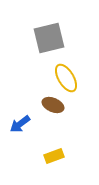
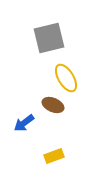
blue arrow: moved 4 px right, 1 px up
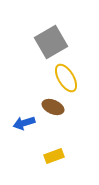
gray square: moved 2 px right, 4 px down; rotated 16 degrees counterclockwise
brown ellipse: moved 2 px down
blue arrow: rotated 20 degrees clockwise
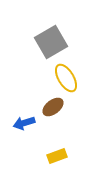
brown ellipse: rotated 60 degrees counterclockwise
yellow rectangle: moved 3 px right
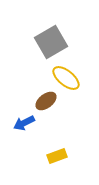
yellow ellipse: rotated 20 degrees counterclockwise
brown ellipse: moved 7 px left, 6 px up
blue arrow: rotated 10 degrees counterclockwise
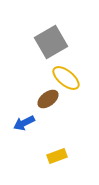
brown ellipse: moved 2 px right, 2 px up
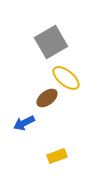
brown ellipse: moved 1 px left, 1 px up
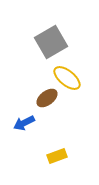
yellow ellipse: moved 1 px right
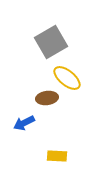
brown ellipse: rotated 30 degrees clockwise
yellow rectangle: rotated 24 degrees clockwise
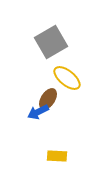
brown ellipse: moved 1 px right, 1 px down; rotated 50 degrees counterclockwise
blue arrow: moved 14 px right, 11 px up
